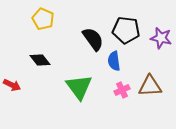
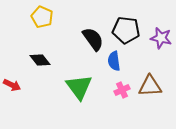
yellow pentagon: moved 1 px left, 2 px up
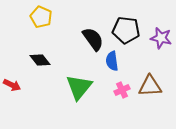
yellow pentagon: moved 1 px left
blue semicircle: moved 2 px left
green triangle: rotated 16 degrees clockwise
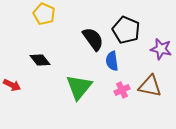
yellow pentagon: moved 3 px right, 3 px up
black pentagon: rotated 16 degrees clockwise
purple star: moved 11 px down
brown triangle: rotated 15 degrees clockwise
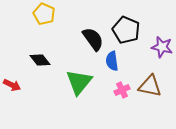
purple star: moved 1 px right, 2 px up
green triangle: moved 5 px up
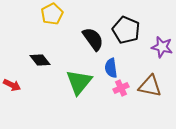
yellow pentagon: moved 8 px right; rotated 20 degrees clockwise
blue semicircle: moved 1 px left, 7 px down
pink cross: moved 1 px left, 2 px up
